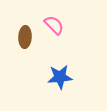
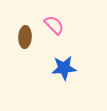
blue star: moved 4 px right, 9 px up
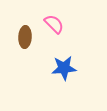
pink semicircle: moved 1 px up
